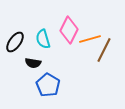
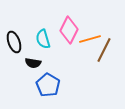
black ellipse: moved 1 px left; rotated 55 degrees counterclockwise
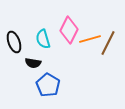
brown line: moved 4 px right, 7 px up
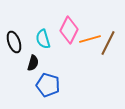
black semicircle: rotated 84 degrees counterclockwise
blue pentagon: rotated 15 degrees counterclockwise
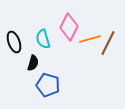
pink diamond: moved 3 px up
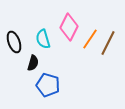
orange line: rotated 40 degrees counterclockwise
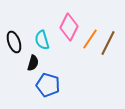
cyan semicircle: moved 1 px left, 1 px down
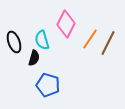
pink diamond: moved 3 px left, 3 px up
black semicircle: moved 1 px right, 5 px up
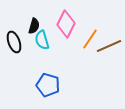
brown line: moved 1 px right, 3 px down; rotated 40 degrees clockwise
black semicircle: moved 32 px up
